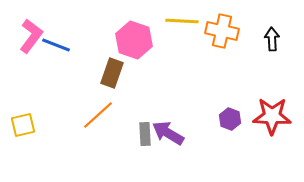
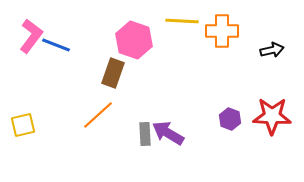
orange cross: rotated 12 degrees counterclockwise
black arrow: moved 11 px down; rotated 80 degrees clockwise
brown rectangle: moved 1 px right
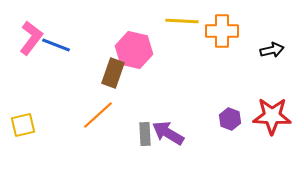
pink L-shape: moved 2 px down
pink hexagon: moved 10 px down; rotated 6 degrees counterclockwise
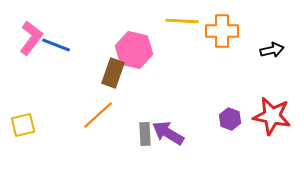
red star: rotated 9 degrees clockwise
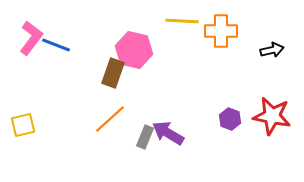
orange cross: moved 1 px left
orange line: moved 12 px right, 4 px down
gray rectangle: moved 3 px down; rotated 25 degrees clockwise
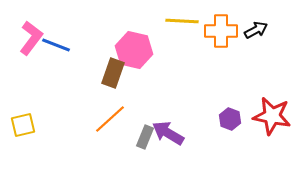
black arrow: moved 16 px left, 20 px up; rotated 15 degrees counterclockwise
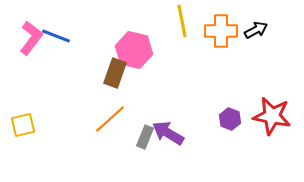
yellow line: rotated 76 degrees clockwise
blue line: moved 9 px up
brown rectangle: moved 2 px right
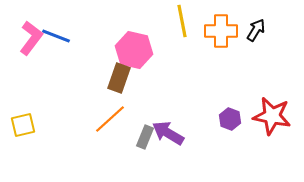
black arrow: rotated 30 degrees counterclockwise
brown rectangle: moved 4 px right, 5 px down
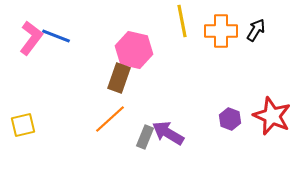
red star: rotated 12 degrees clockwise
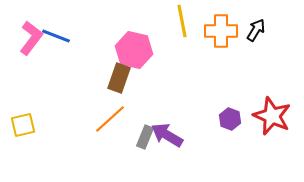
purple arrow: moved 1 px left, 2 px down
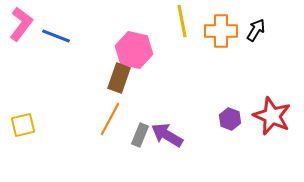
pink L-shape: moved 10 px left, 14 px up
orange line: rotated 20 degrees counterclockwise
gray rectangle: moved 5 px left, 2 px up
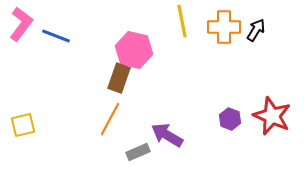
orange cross: moved 3 px right, 4 px up
gray rectangle: moved 2 px left, 17 px down; rotated 45 degrees clockwise
